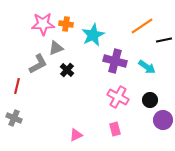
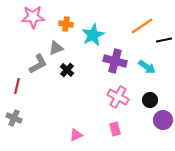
pink star: moved 10 px left, 7 px up
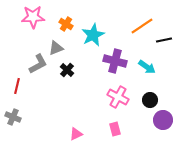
orange cross: rotated 24 degrees clockwise
gray cross: moved 1 px left, 1 px up
pink triangle: moved 1 px up
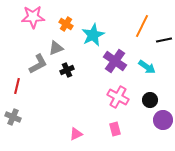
orange line: rotated 30 degrees counterclockwise
purple cross: rotated 20 degrees clockwise
black cross: rotated 24 degrees clockwise
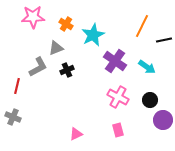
gray L-shape: moved 3 px down
pink rectangle: moved 3 px right, 1 px down
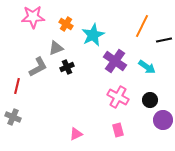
black cross: moved 3 px up
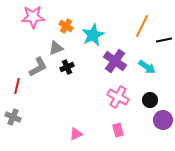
orange cross: moved 2 px down
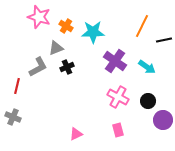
pink star: moved 6 px right; rotated 20 degrees clockwise
cyan star: moved 3 px up; rotated 25 degrees clockwise
black circle: moved 2 px left, 1 px down
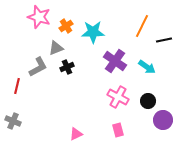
orange cross: rotated 24 degrees clockwise
gray cross: moved 4 px down
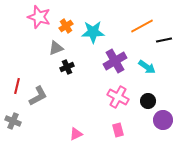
orange line: rotated 35 degrees clockwise
purple cross: rotated 25 degrees clockwise
gray L-shape: moved 29 px down
